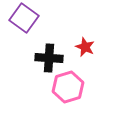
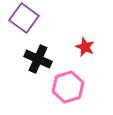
black cross: moved 11 px left, 1 px down; rotated 20 degrees clockwise
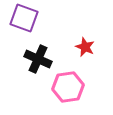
purple square: rotated 16 degrees counterclockwise
pink hexagon: rotated 8 degrees clockwise
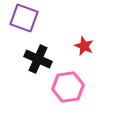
red star: moved 1 px left, 1 px up
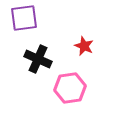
purple square: rotated 28 degrees counterclockwise
pink hexagon: moved 2 px right, 1 px down
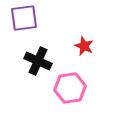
black cross: moved 2 px down
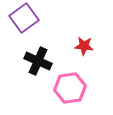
purple square: rotated 28 degrees counterclockwise
red star: rotated 18 degrees counterclockwise
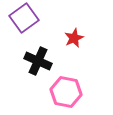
red star: moved 10 px left, 8 px up; rotated 30 degrees counterclockwise
pink hexagon: moved 4 px left, 4 px down; rotated 20 degrees clockwise
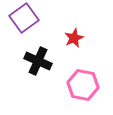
pink hexagon: moved 17 px right, 7 px up
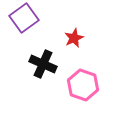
black cross: moved 5 px right, 3 px down
pink hexagon: rotated 8 degrees clockwise
